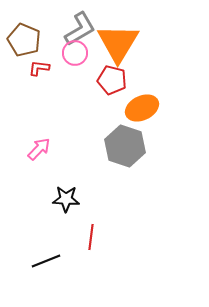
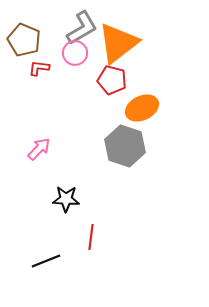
gray L-shape: moved 2 px right, 1 px up
orange triangle: rotated 21 degrees clockwise
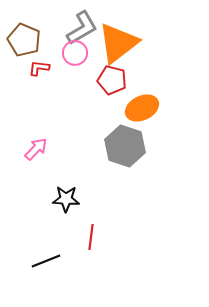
pink arrow: moved 3 px left
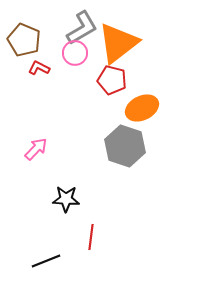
red L-shape: rotated 20 degrees clockwise
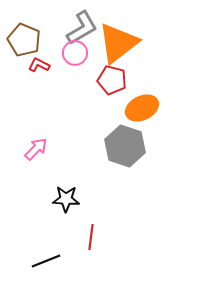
red L-shape: moved 3 px up
